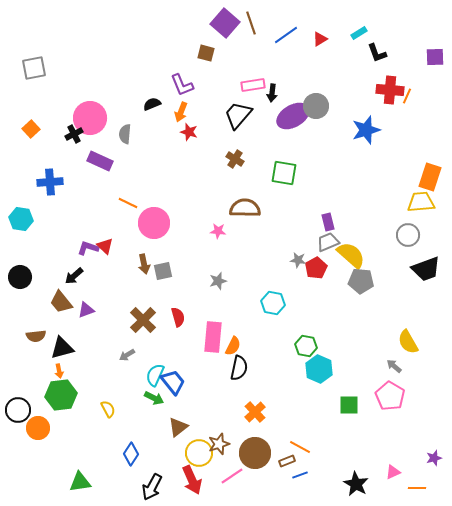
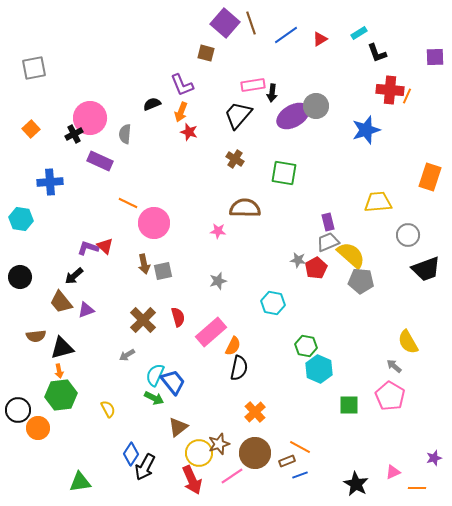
yellow trapezoid at (421, 202): moved 43 px left
pink rectangle at (213, 337): moved 2 px left, 5 px up; rotated 44 degrees clockwise
black arrow at (152, 487): moved 7 px left, 20 px up
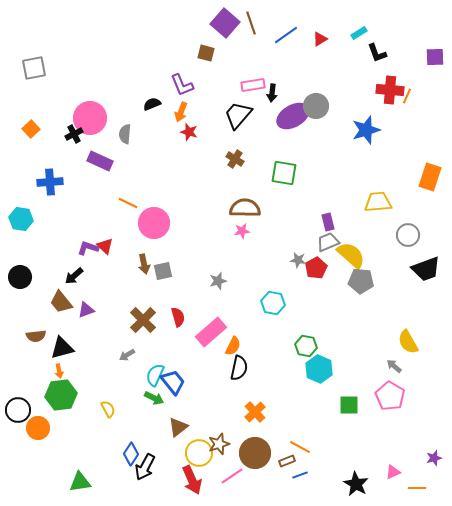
pink star at (218, 231): moved 24 px right; rotated 14 degrees counterclockwise
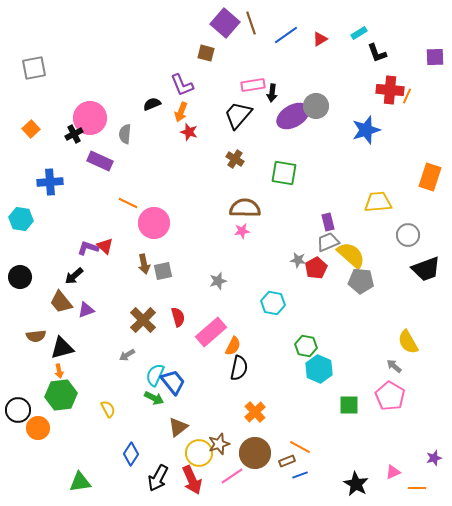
black arrow at (145, 467): moved 13 px right, 11 px down
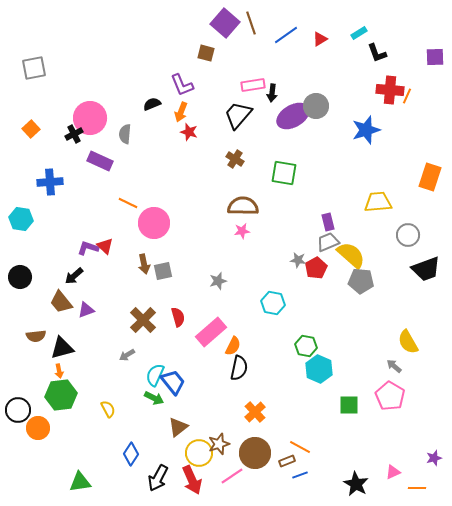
brown semicircle at (245, 208): moved 2 px left, 2 px up
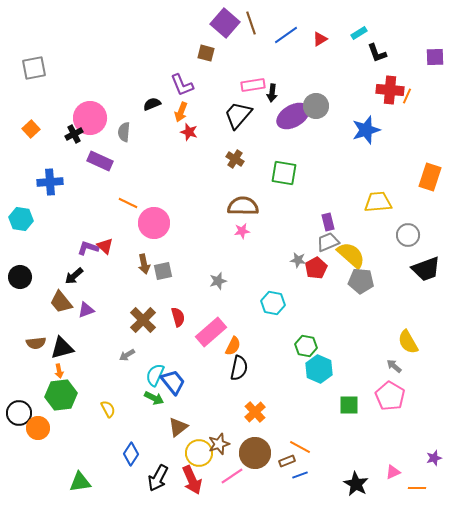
gray semicircle at (125, 134): moved 1 px left, 2 px up
brown semicircle at (36, 336): moved 7 px down
black circle at (18, 410): moved 1 px right, 3 px down
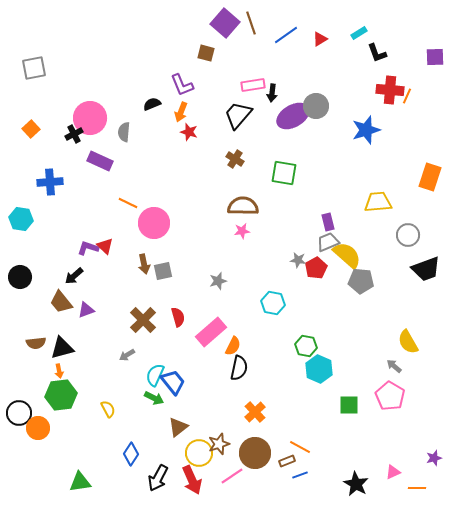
yellow semicircle at (351, 255): moved 4 px left
